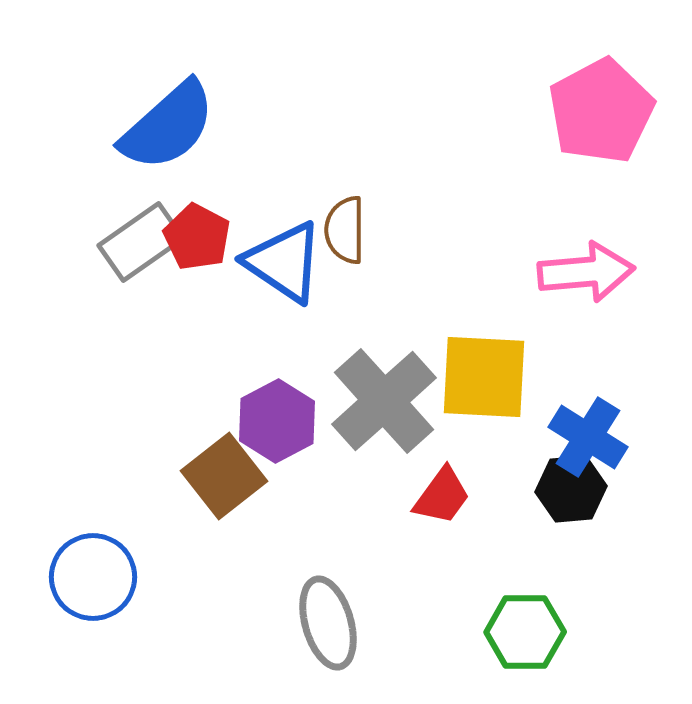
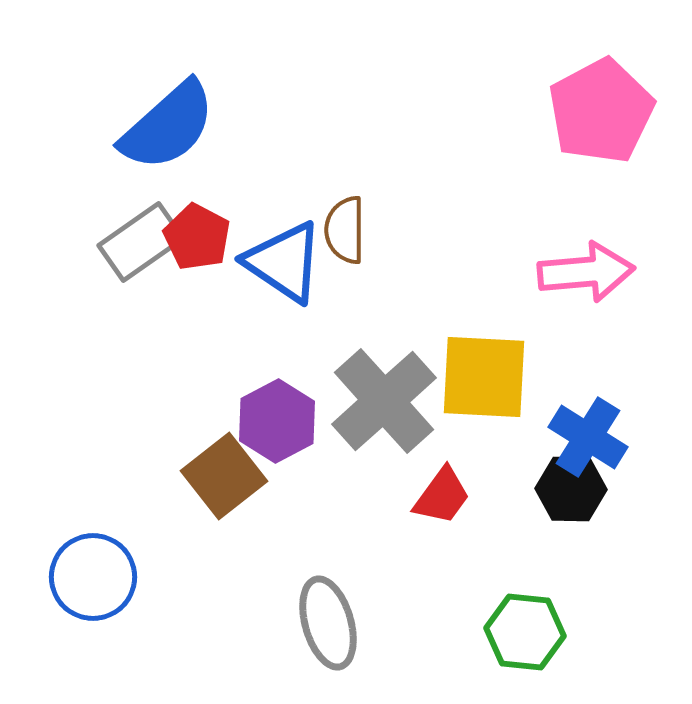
black hexagon: rotated 6 degrees clockwise
green hexagon: rotated 6 degrees clockwise
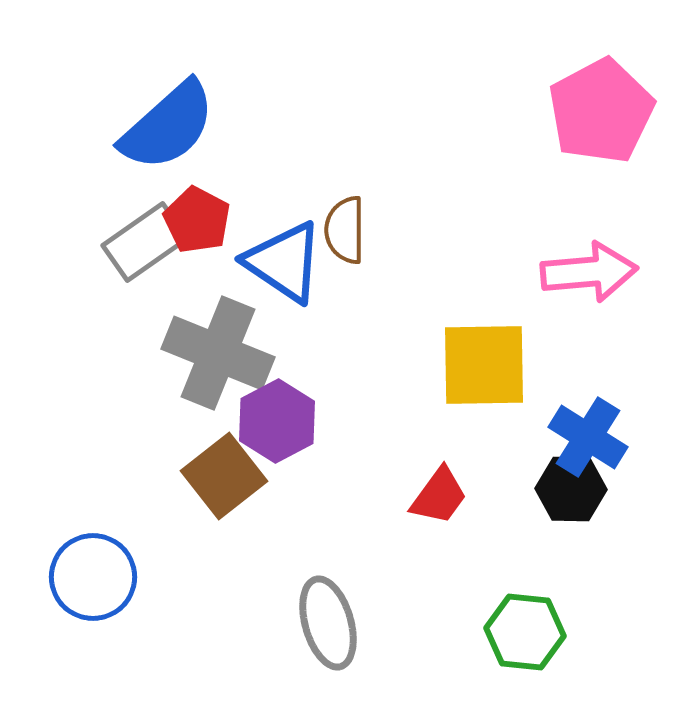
red pentagon: moved 17 px up
gray rectangle: moved 4 px right
pink arrow: moved 3 px right
yellow square: moved 12 px up; rotated 4 degrees counterclockwise
gray cross: moved 166 px left, 48 px up; rotated 26 degrees counterclockwise
red trapezoid: moved 3 px left
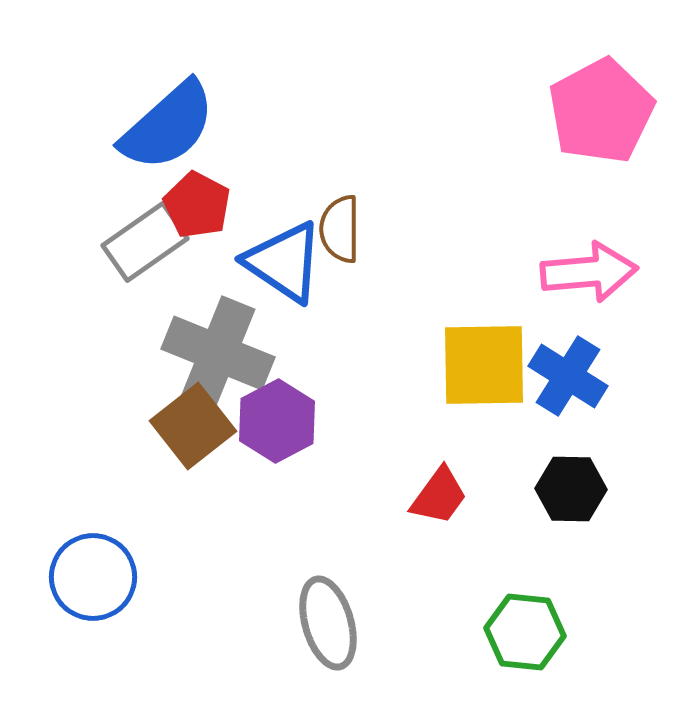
red pentagon: moved 15 px up
brown semicircle: moved 5 px left, 1 px up
blue cross: moved 20 px left, 61 px up
brown square: moved 31 px left, 50 px up
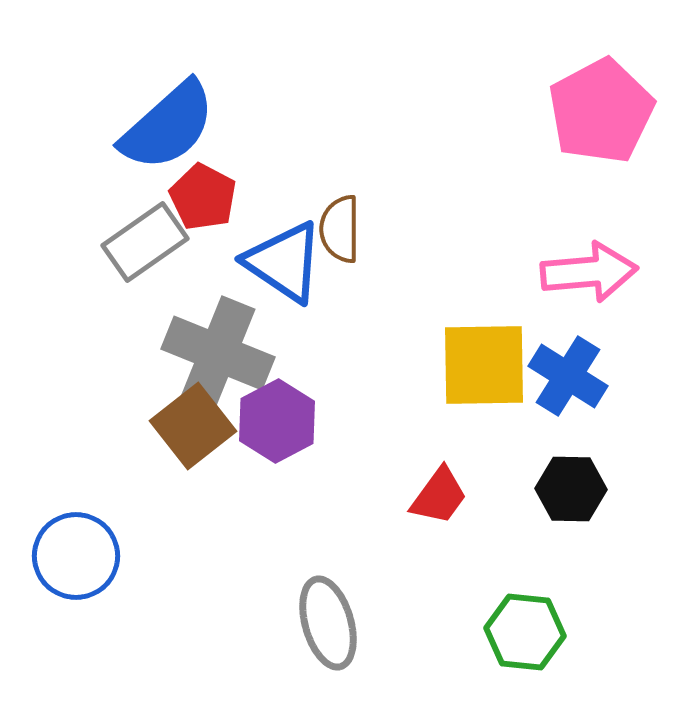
red pentagon: moved 6 px right, 8 px up
blue circle: moved 17 px left, 21 px up
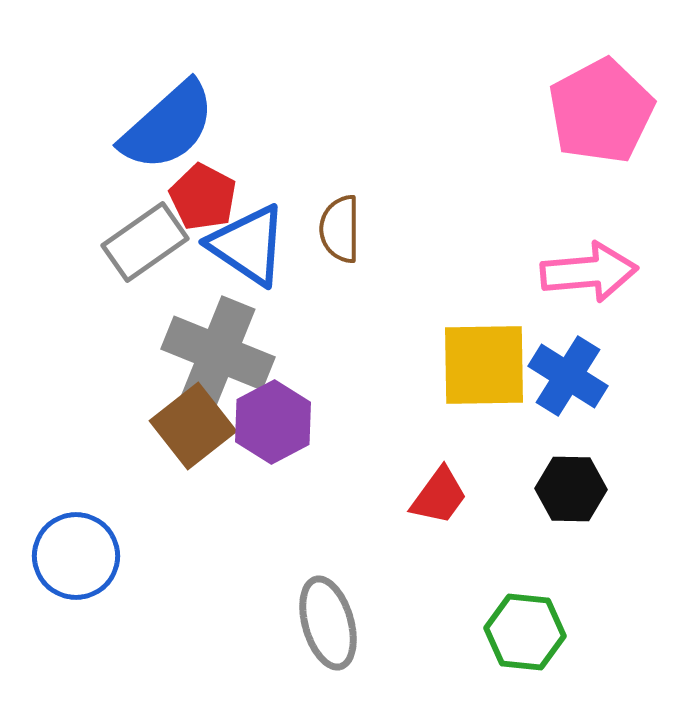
blue triangle: moved 36 px left, 17 px up
purple hexagon: moved 4 px left, 1 px down
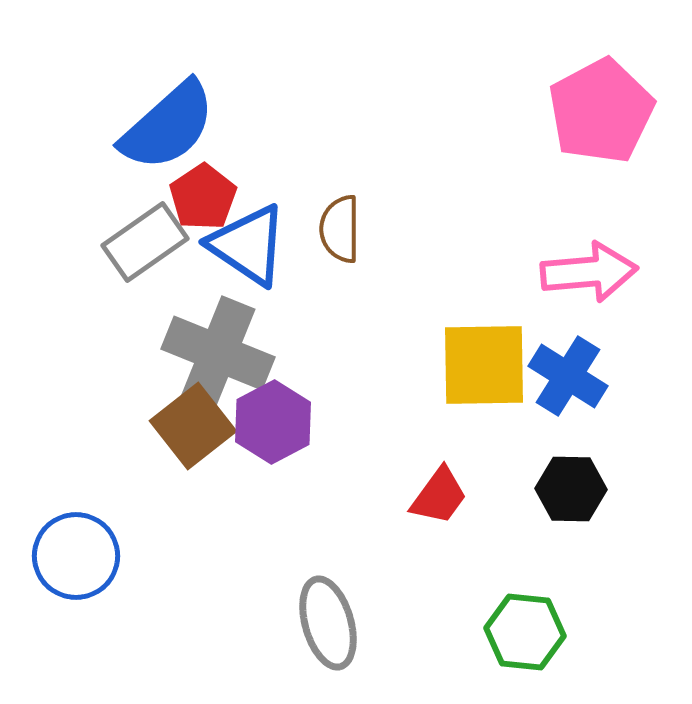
red pentagon: rotated 10 degrees clockwise
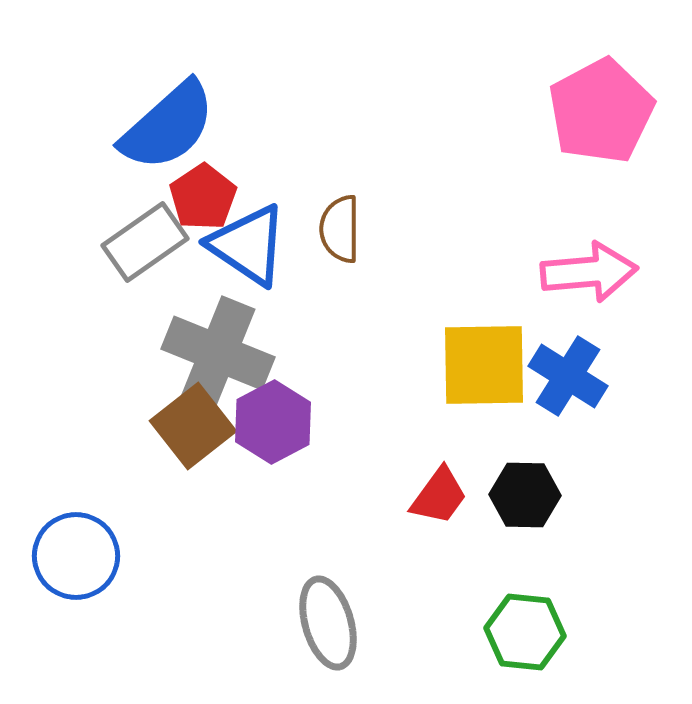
black hexagon: moved 46 px left, 6 px down
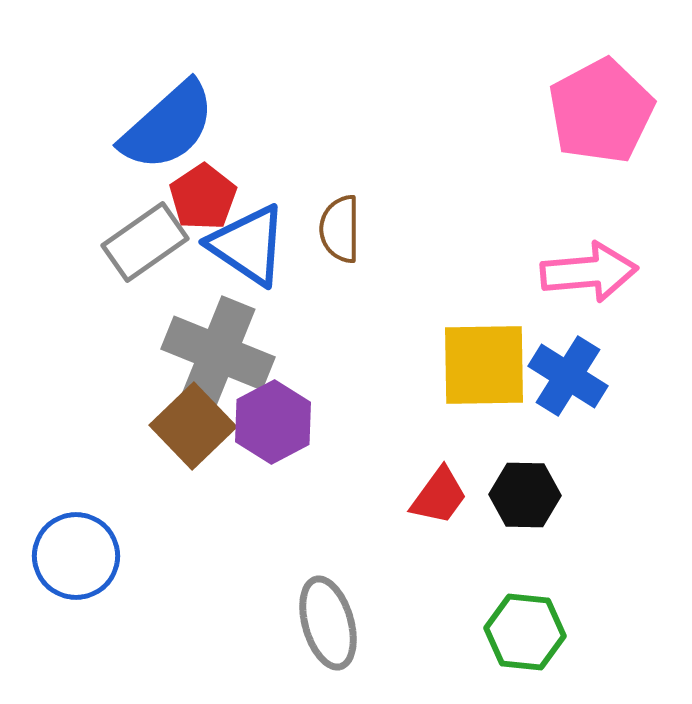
brown square: rotated 6 degrees counterclockwise
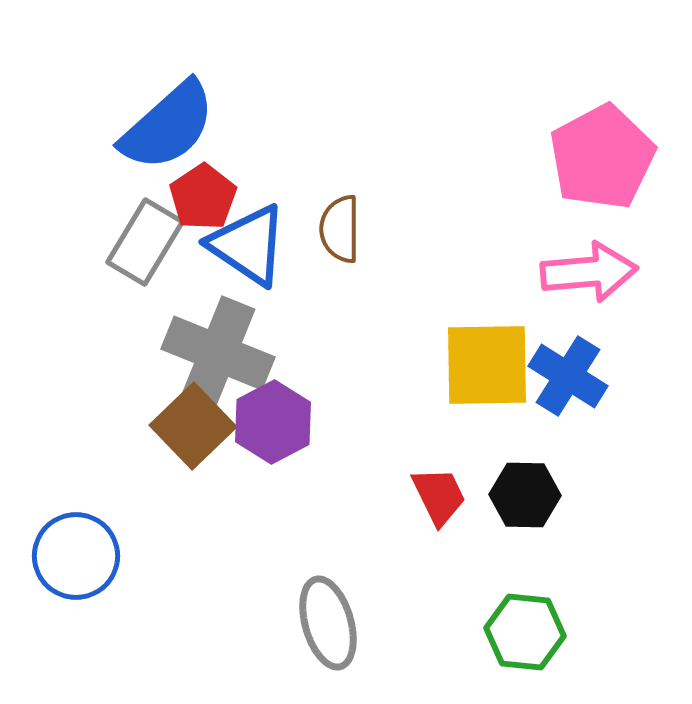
pink pentagon: moved 1 px right, 46 px down
gray rectangle: rotated 24 degrees counterclockwise
yellow square: moved 3 px right
red trapezoid: rotated 62 degrees counterclockwise
